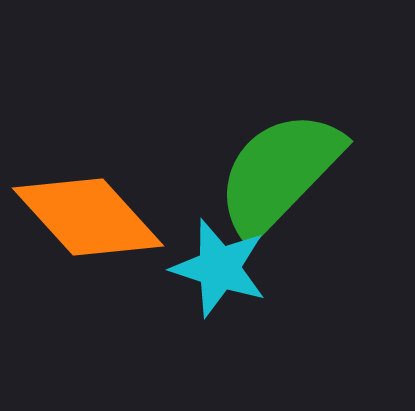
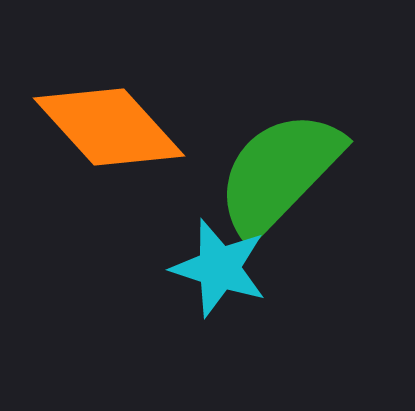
orange diamond: moved 21 px right, 90 px up
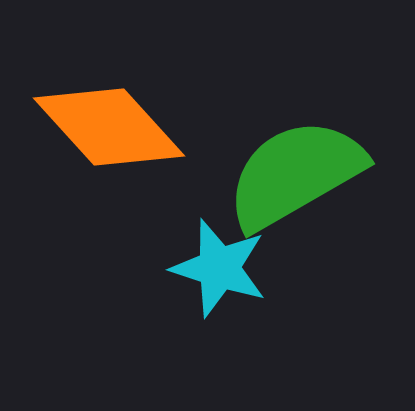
green semicircle: moved 16 px right, 1 px down; rotated 16 degrees clockwise
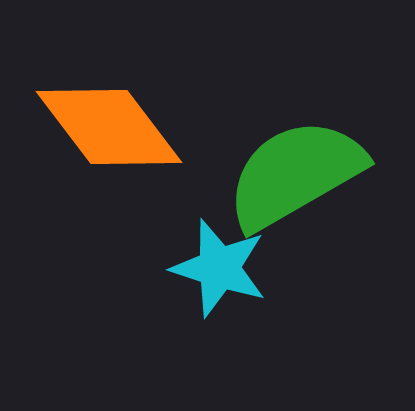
orange diamond: rotated 5 degrees clockwise
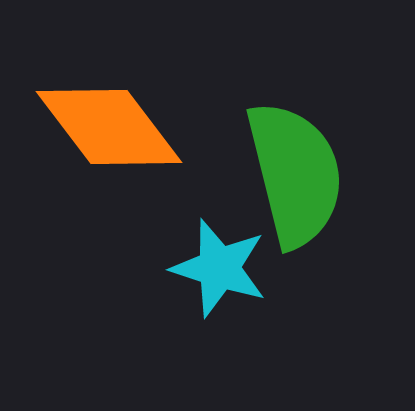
green semicircle: rotated 106 degrees clockwise
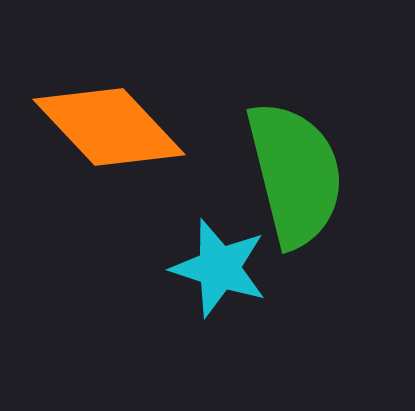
orange diamond: rotated 6 degrees counterclockwise
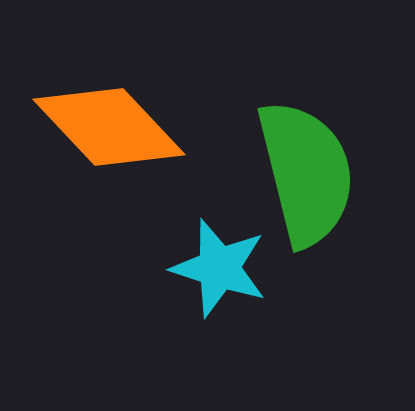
green semicircle: moved 11 px right, 1 px up
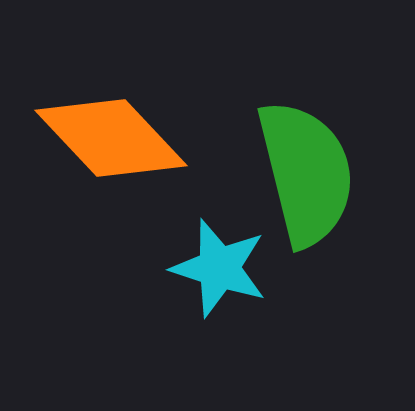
orange diamond: moved 2 px right, 11 px down
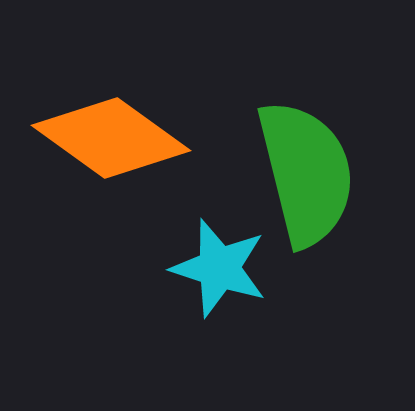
orange diamond: rotated 11 degrees counterclockwise
